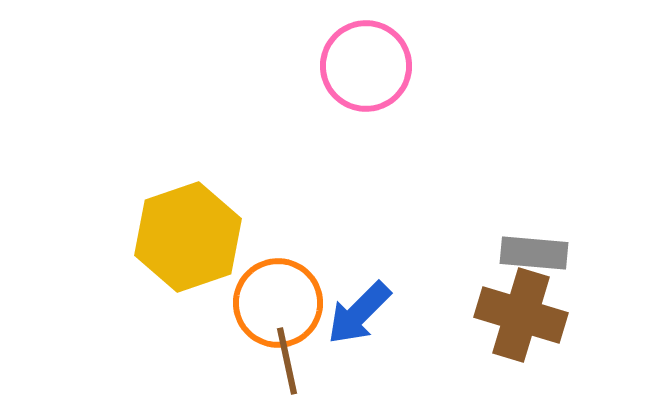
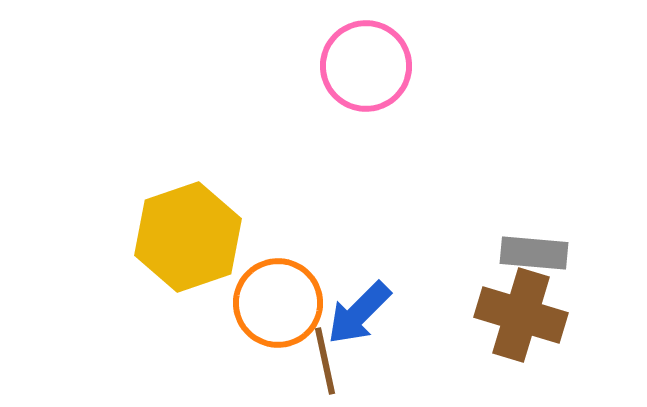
brown line: moved 38 px right
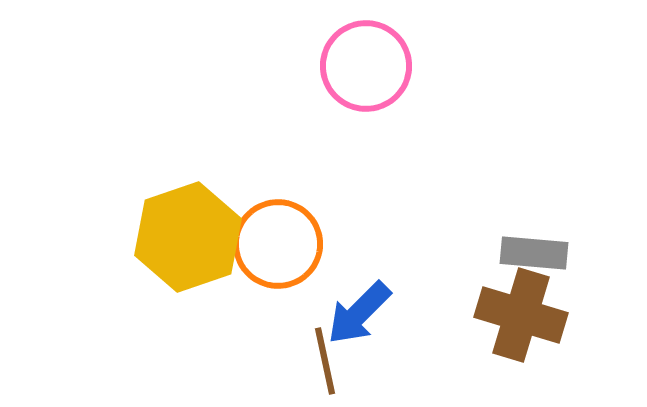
orange circle: moved 59 px up
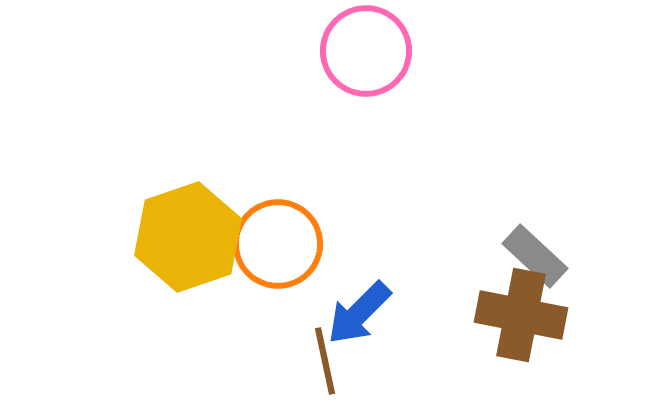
pink circle: moved 15 px up
gray rectangle: moved 1 px right, 3 px down; rotated 38 degrees clockwise
brown cross: rotated 6 degrees counterclockwise
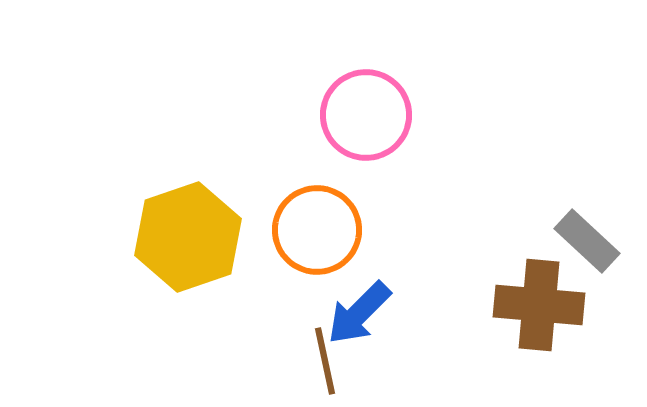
pink circle: moved 64 px down
orange circle: moved 39 px right, 14 px up
gray rectangle: moved 52 px right, 15 px up
brown cross: moved 18 px right, 10 px up; rotated 6 degrees counterclockwise
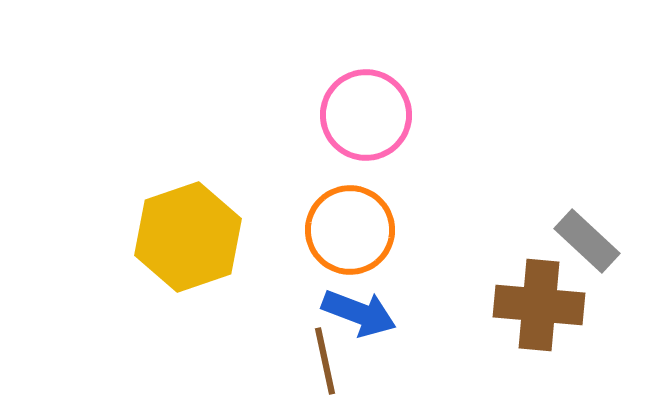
orange circle: moved 33 px right
blue arrow: rotated 114 degrees counterclockwise
